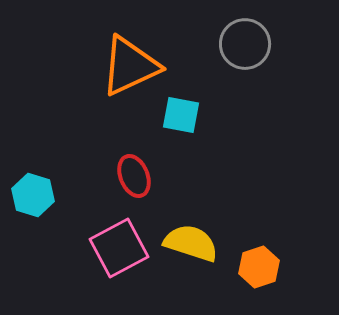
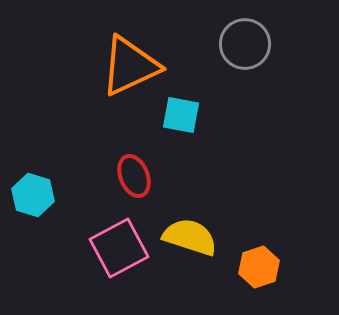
yellow semicircle: moved 1 px left, 6 px up
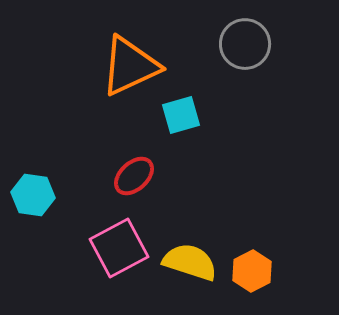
cyan square: rotated 27 degrees counterclockwise
red ellipse: rotated 69 degrees clockwise
cyan hexagon: rotated 9 degrees counterclockwise
yellow semicircle: moved 25 px down
orange hexagon: moved 7 px left, 4 px down; rotated 9 degrees counterclockwise
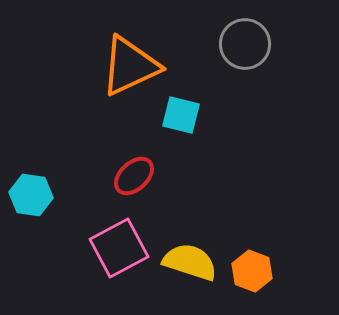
cyan square: rotated 30 degrees clockwise
cyan hexagon: moved 2 px left
orange hexagon: rotated 12 degrees counterclockwise
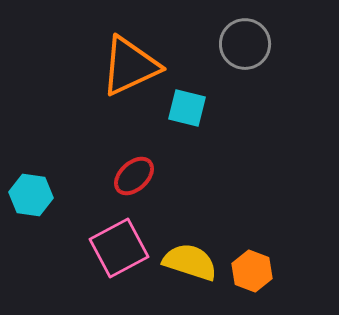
cyan square: moved 6 px right, 7 px up
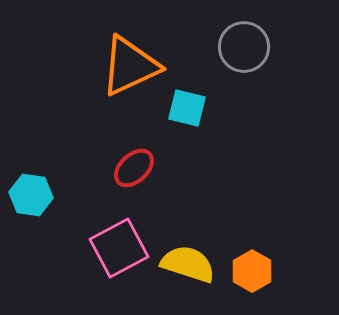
gray circle: moved 1 px left, 3 px down
red ellipse: moved 8 px up
yellow semicircle: moved 2 px left, 2 px down
orange hexagon: rotated 9 degrees clockwise
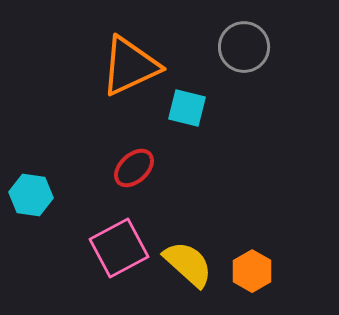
yellow semicircle: rotated 24 degrees clockwise
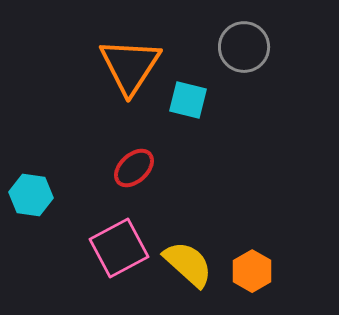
orange triangle: rotated 32 degrees counterclockwise
cyan square: moved 1 px right, 8 px up
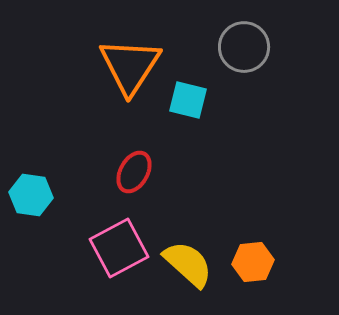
red ellipse: moved 4 px down; rotated 18 degrees counterclockwise
orange hexagon: moved 1 px right, 9 px up; rotated 24 degrees clockwise
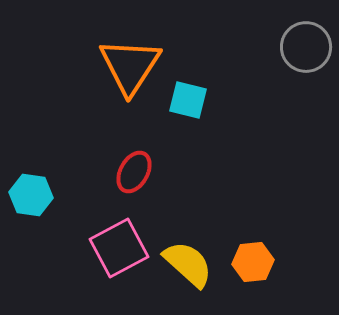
gray circle: moved 62 px right
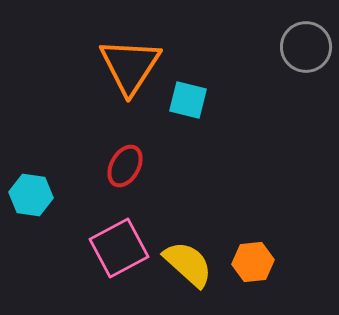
red ellipse: moved 9 px left, 6 px up
